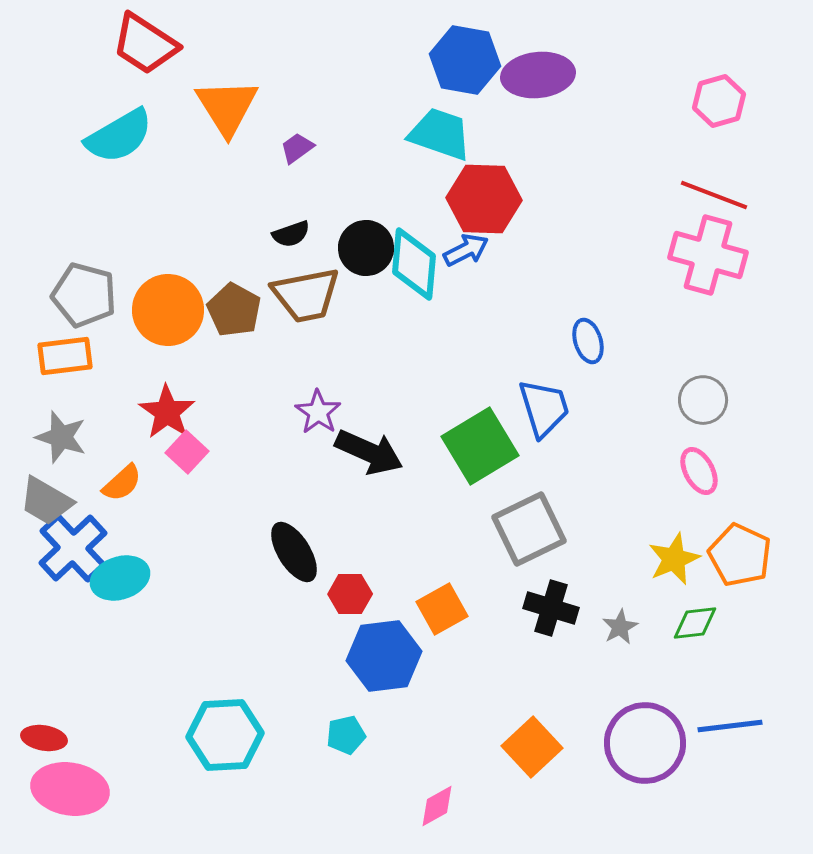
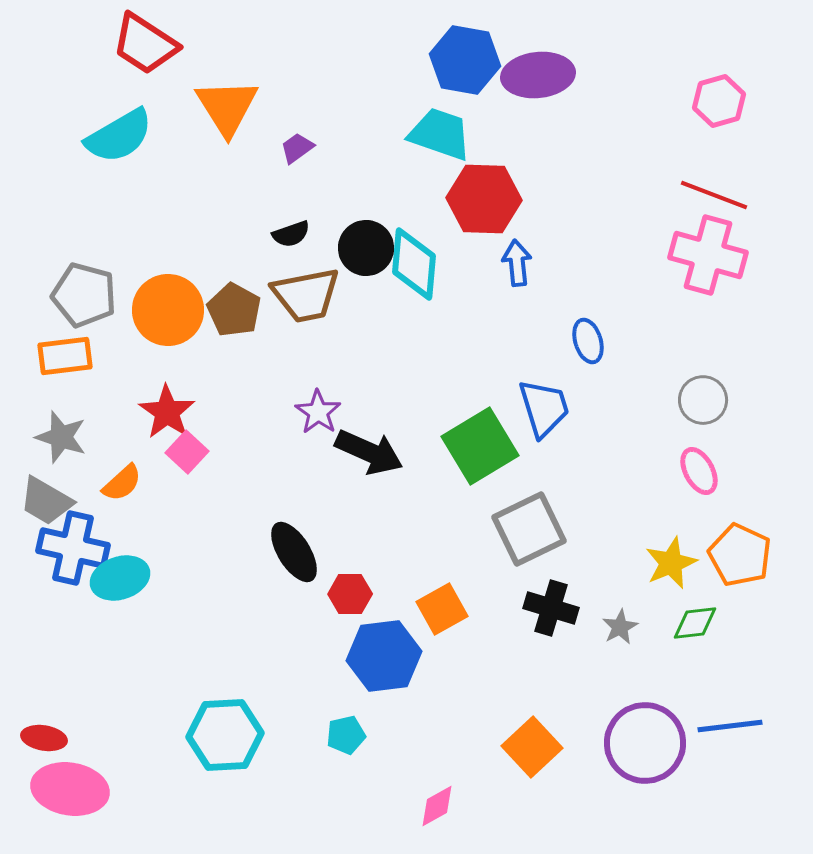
blue arrow at (466, 250): moved 51 px right, 13 px down; rotated 69 degrees counterclockwise
blue cross at (73, 548): rotated 34 degrees counterclockwise
yellow star at (674, 559): moved 3 px left, 4 px down
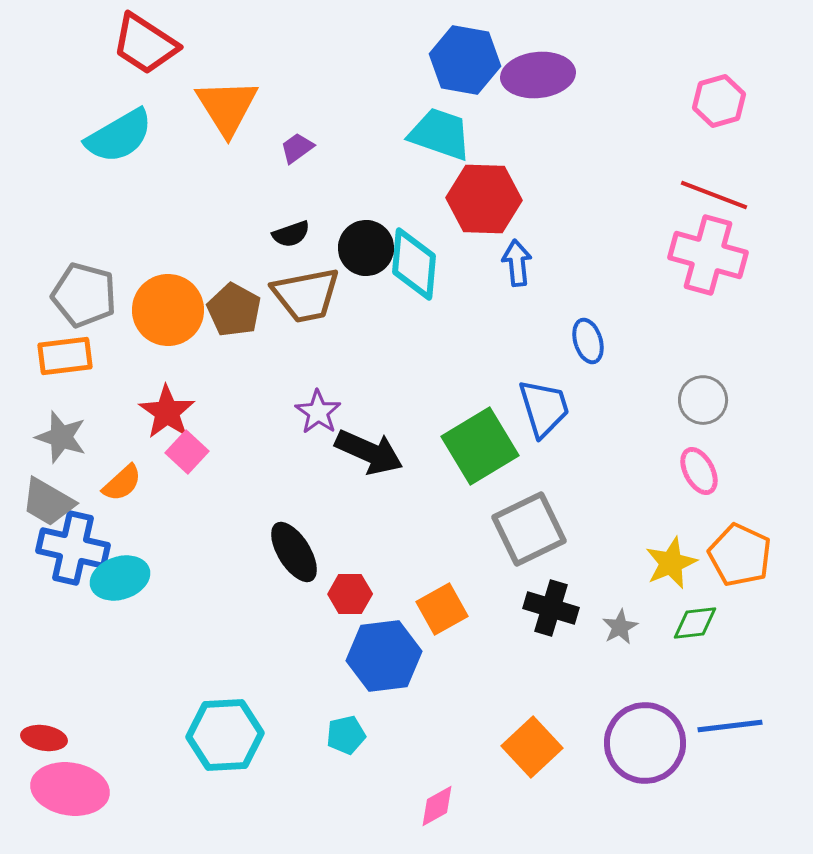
gray trapezoid at (46, 501): moved 2 px right, 1 px down
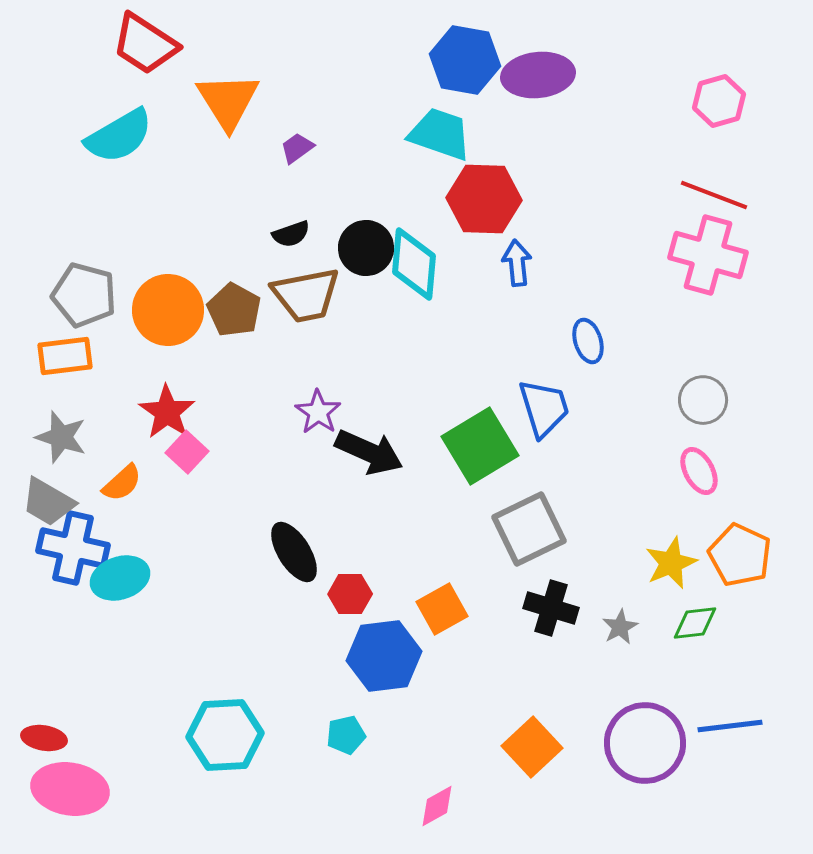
orange triangle at (227, 107): moved 1 px right, 6 px up
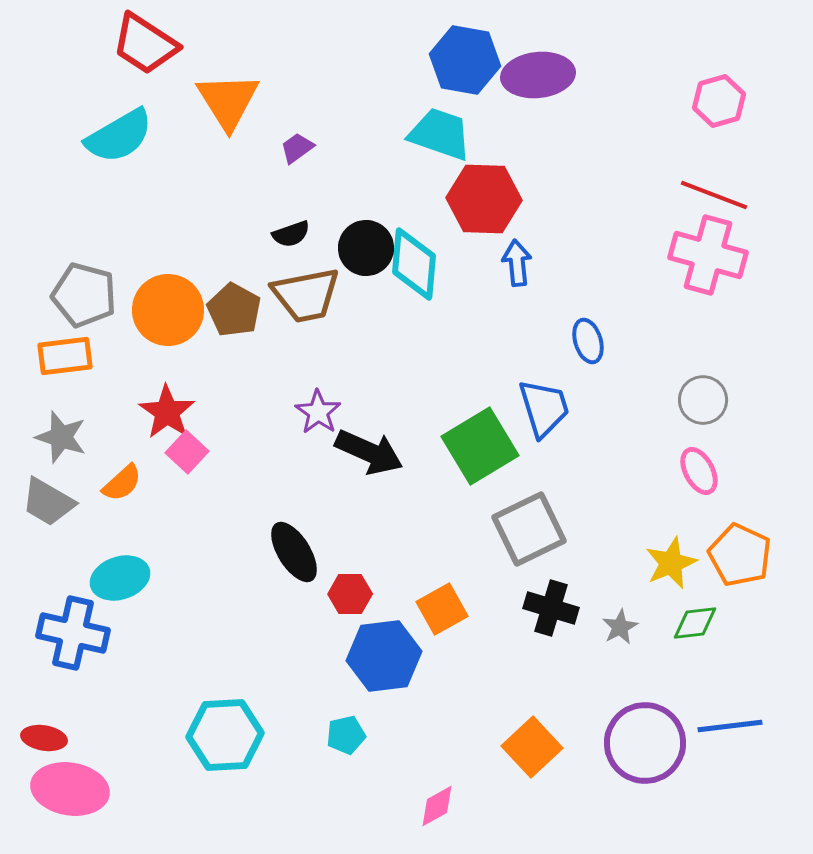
blue cross at (73, 548): moved 85 px down
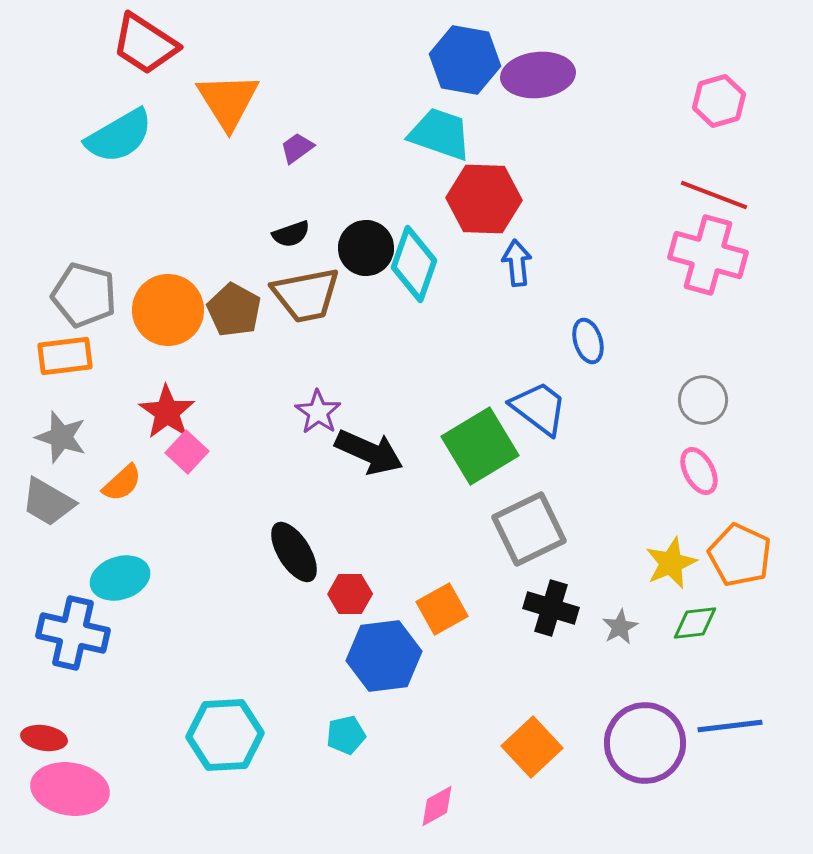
cyan diamond at (414, 264): rotated 14 degrees clockwise
blue trapezoid at (544, 408): moved 5 px left; rotated 36 degrees counterclockwise
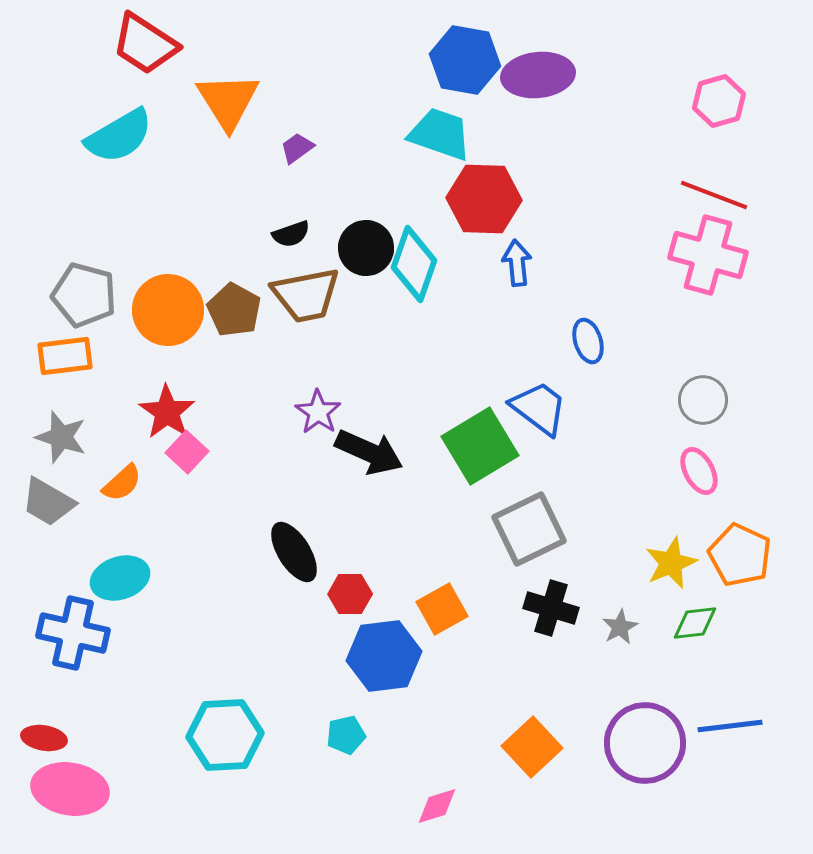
pink diamond at (437, 806): rotated 12 degrees clockwise
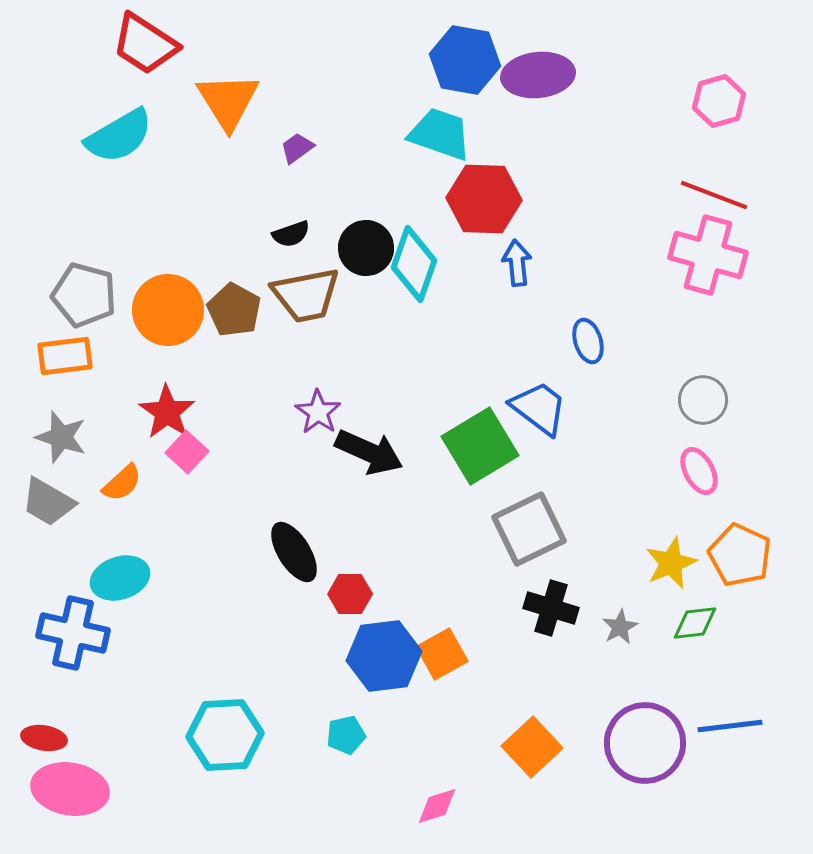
orange square at (442, 609): moved 45 px down
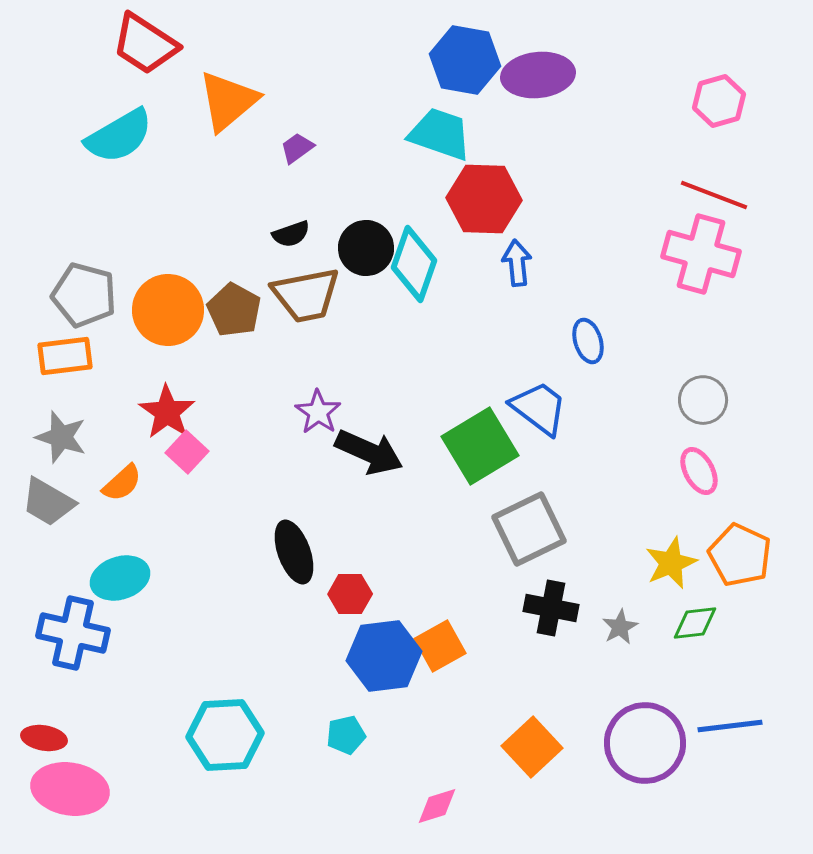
orange triangle at (228, 101): rotated 22 degrees clockwise
pink cross at (708, 255): moved 7 px left, 1 px up
black ellipse at (294, 552): rotated 12 degrees clockwise
black cross at (551, 608): rotated 6 degrees counterclockwise
orange square at (442, 654): moved 2 px left, 8 px up
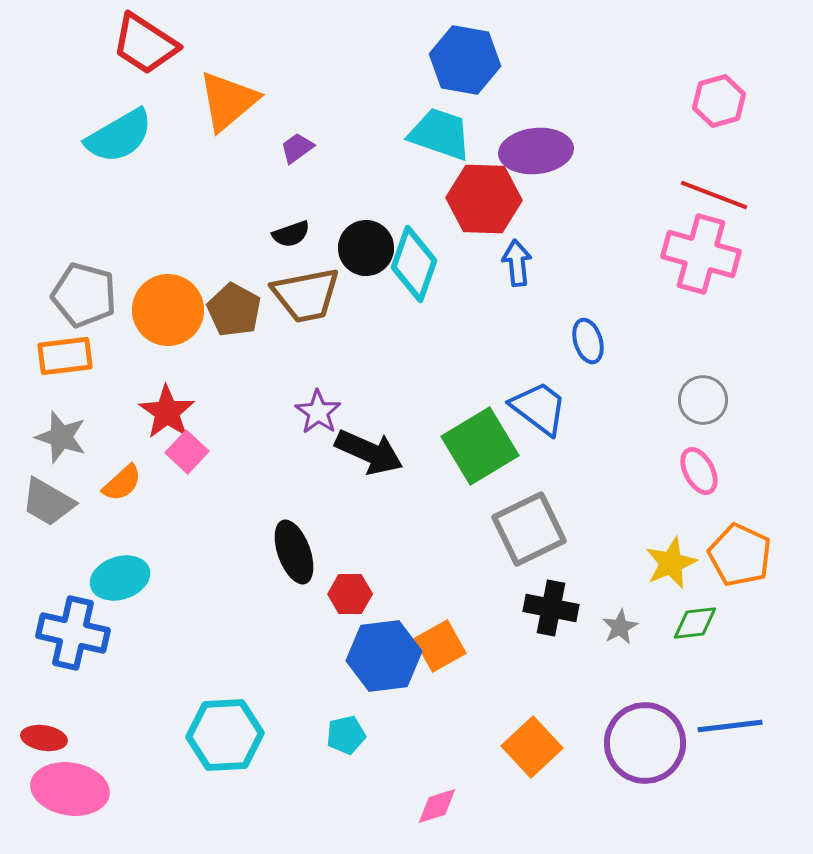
purple ellipse at (538, 75): moved 2 px left, 76 px down
